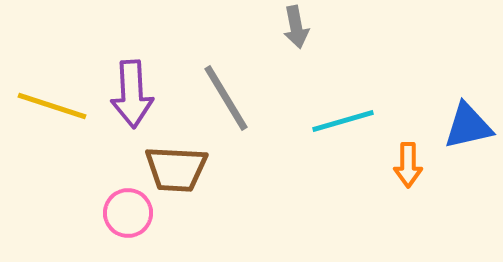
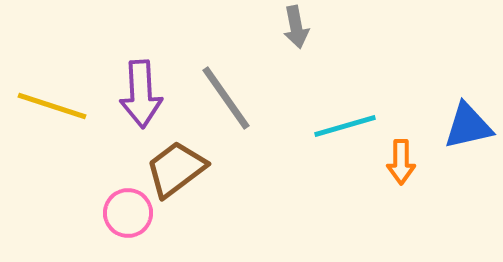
purple arrow: moved 9 px right
gray line: rotated 4 degrees counterclockwise
cyan line: moved 2 px right, 5 px down
orange arrow: moved 7 px left, 3 px up
brown trapezoid: rotated 140 degrees clockwise
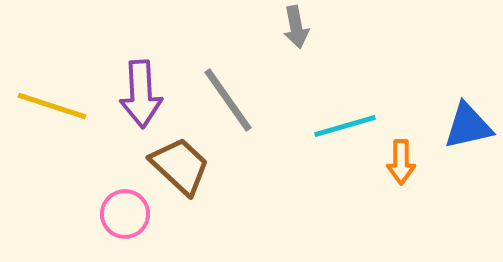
gray line: moved 2 px right, 2 px down
brown trapezoid: moved 4 px right, 3 px up; rotated 80 degrees clockwise
pink circle: moved 3 px left, 1 px down
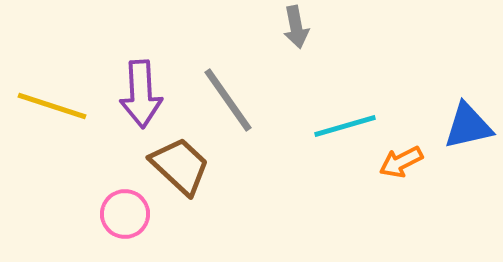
orange arrow: rotated 63 degrees clockwise
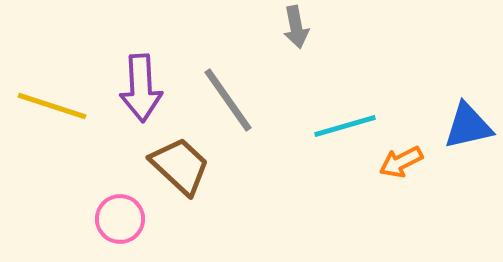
purple arrow: moved 6 px up
pink circle: moved 5 px left, 5 px down
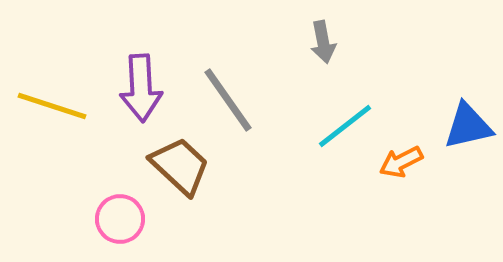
gray arrow: moved 27 px right, 15 px down
cyan line: rotated 22 degrees counterclockwise
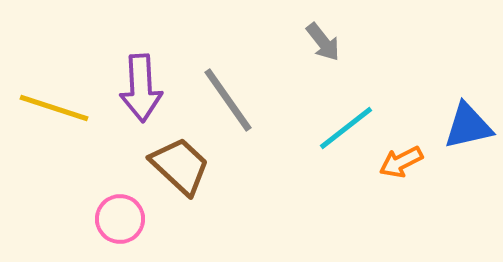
gray arrow: rotated 27 degrees counterclockwise
yellow line: moved 2 px right, 2 px down
cyan line: moved 1 px right, 2 px down
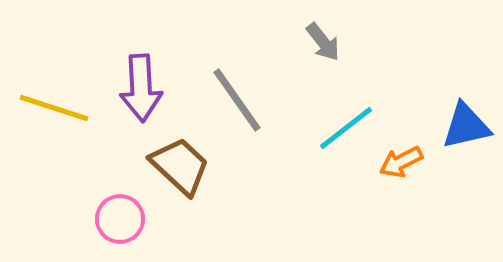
gray line: moved 9 px right
blue triangle: moved 2 px left
